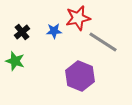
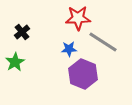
red star: rotated 10 degrees clockwise
blue star: moved 15 px right, 18 px down
green star: moved 1 px down; rotated 24 degrees clockwise
purple hexagon: moved 3 px right, 2 px up
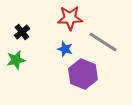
red star: moved 8 px left
blue star: moved 4 px left; rotated 21 degrees clockwise
green star: moved 1 px right, 2 px up; rotated 18 degrees clockwise
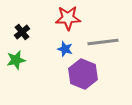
red star: moved 2 px left
gray line: rotated 40 degrees counterclockwise
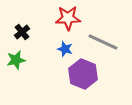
gray line: rotated 32 degrees clockwise
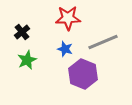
gray line: rotated 48 degrees counterclockwise
green star: moved 11 px right; rotated 12 degrees counterclockwise
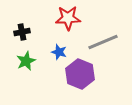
black cross: rotated 28 degrees clockwise
blue star: moved 6 px left, 3 px down
green star: moved 1 px left, 1 px down
purple hexagon: moved 3 px left
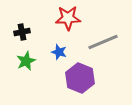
purple hexagon: moved 4 px down
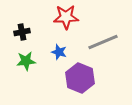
red star: moved 2 px left, 1 px up
green star: rotated 18 degrees clockwise
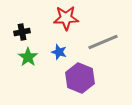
red star: moved 1 px down
green star: moved 2 px right, 4 px up; rotated 30 degrees counterclockwise
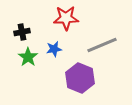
gray line: moved 1 px left, 3 px down
blue star: moved 5 px left, 3 px up; rotated 28 degrees counterclockwise
